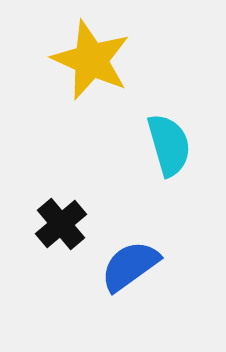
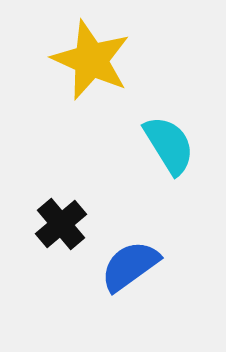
cyan semicircle: rotated 16 degrees counterclockwise
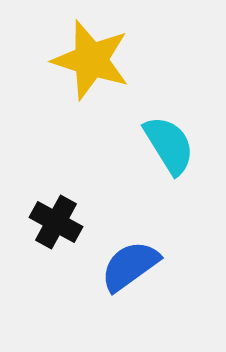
yellow star: rotated 6 degrees counterclockwise
black cross: moved 5 px left, 2 px up; rotated 21 degrees counterclockwise
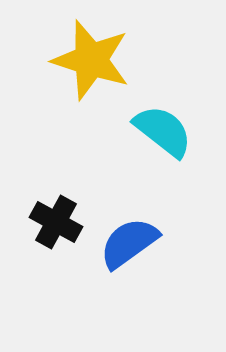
cyan semicircle: moved 6 px left, 14 px up; rotated 20 degrees counterclockwise
blue semicircle: moved 1 px left, 23 px up
